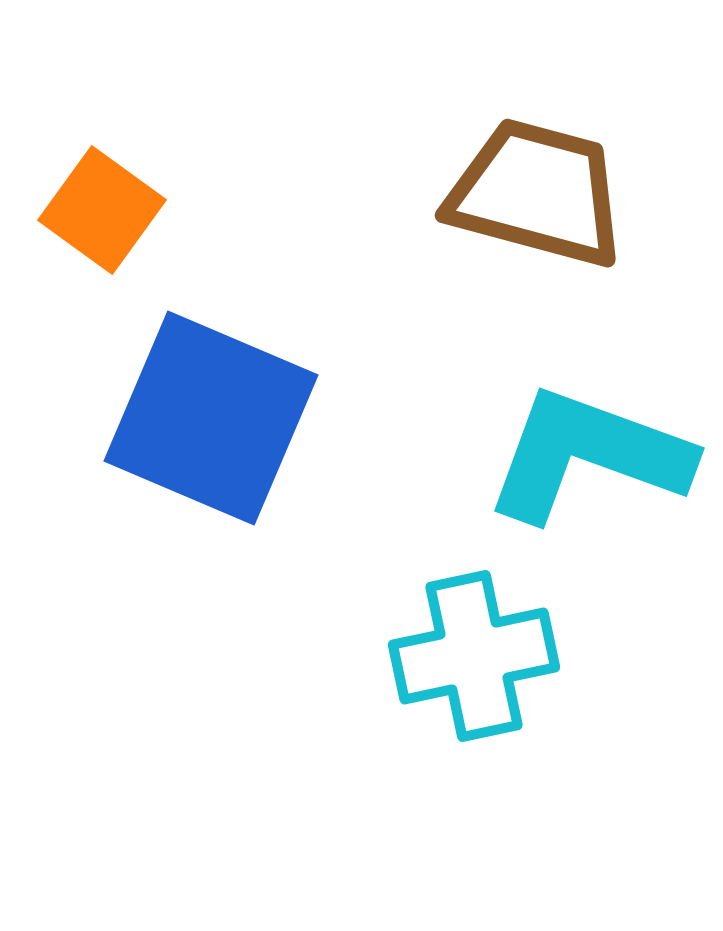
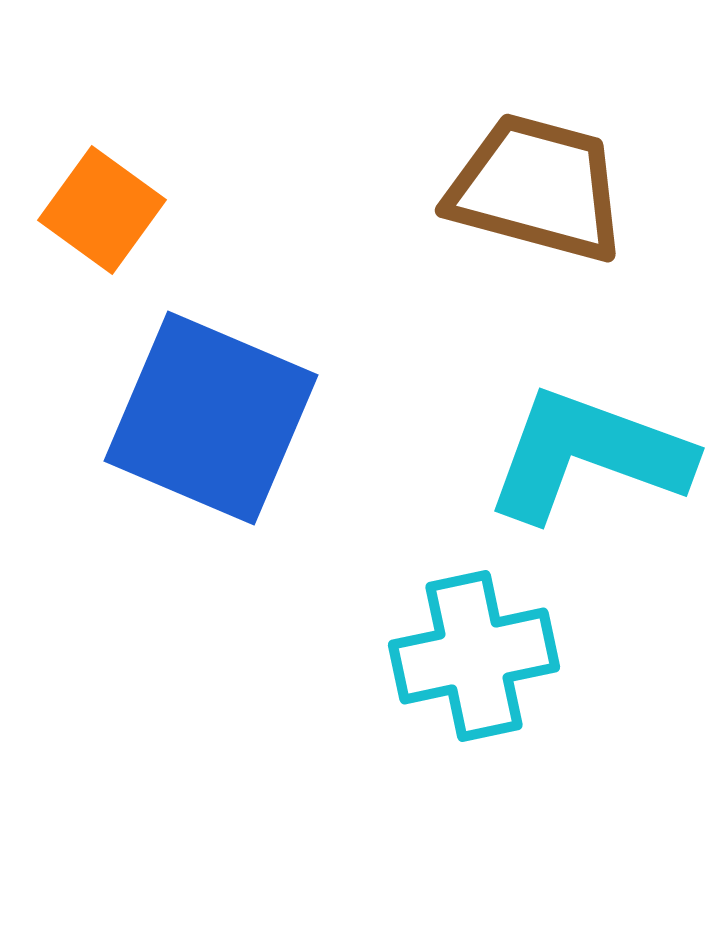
brown trapezoid: moved 5 px up
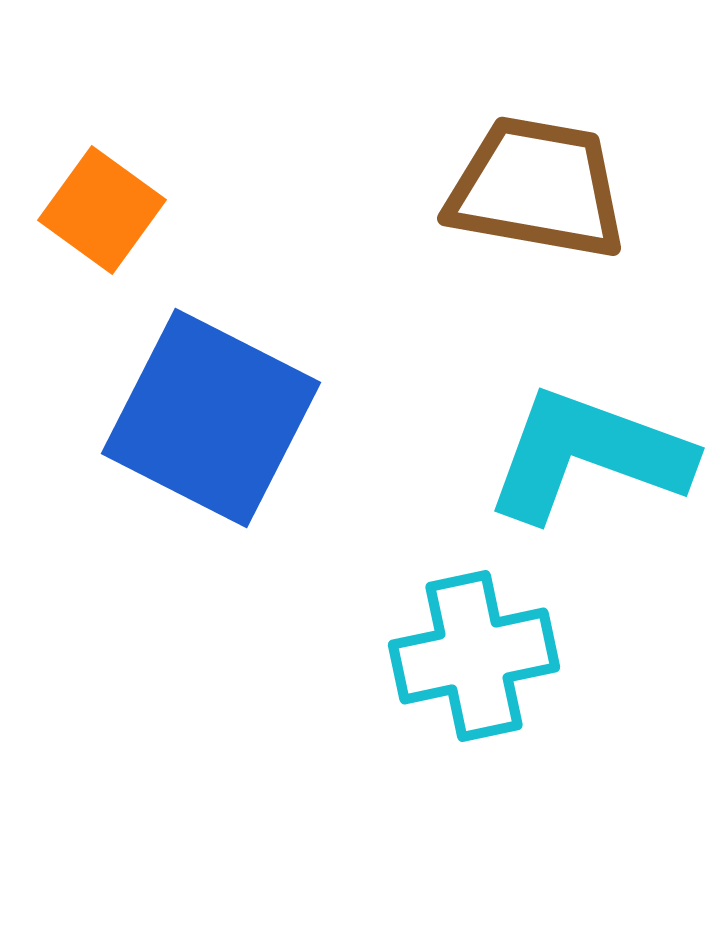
brown trapezoid: rotated 5 degrees counterclockwise
blue square: rotated 4 degrees clockwise
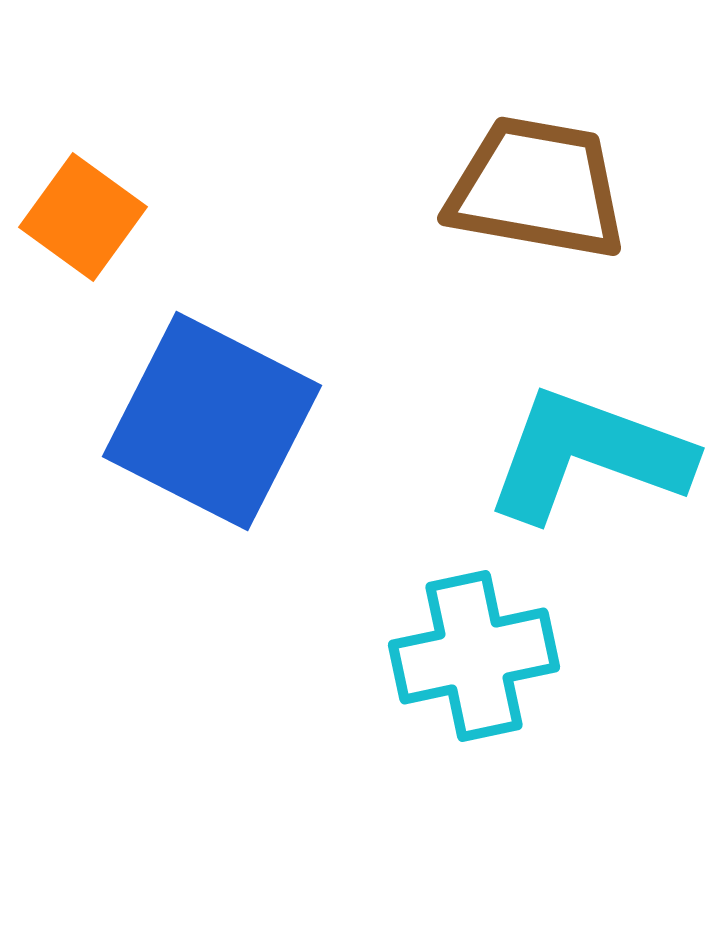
orange square: moved 19 px left, 7 px down
blue square: moved 1 px right, 3 px down
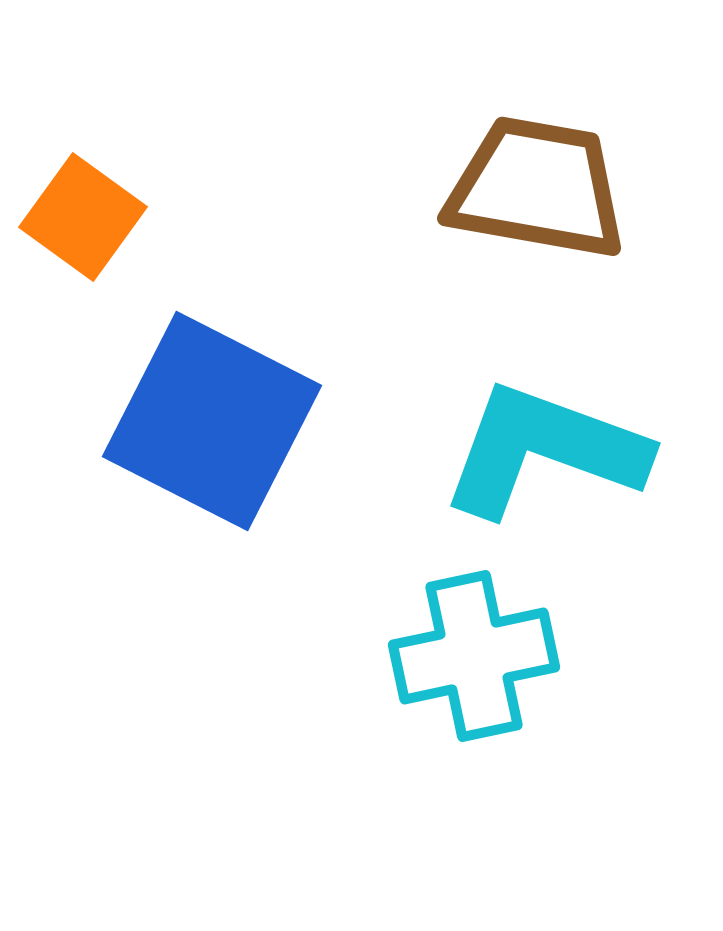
cyan L-shape: moved 44 px left, 5 px up
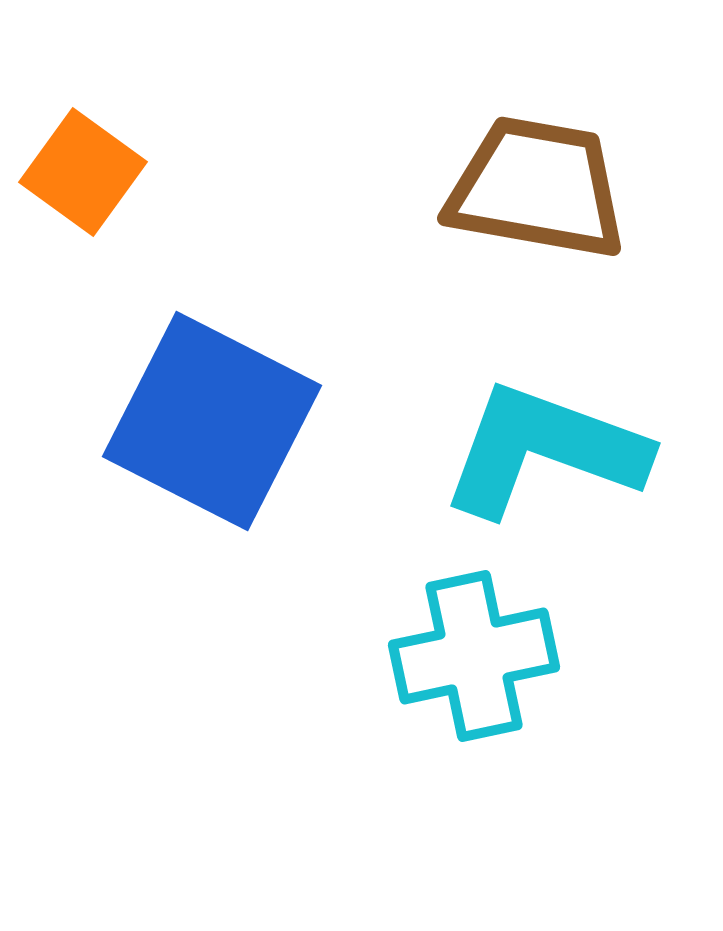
orange square: moved 45 px up
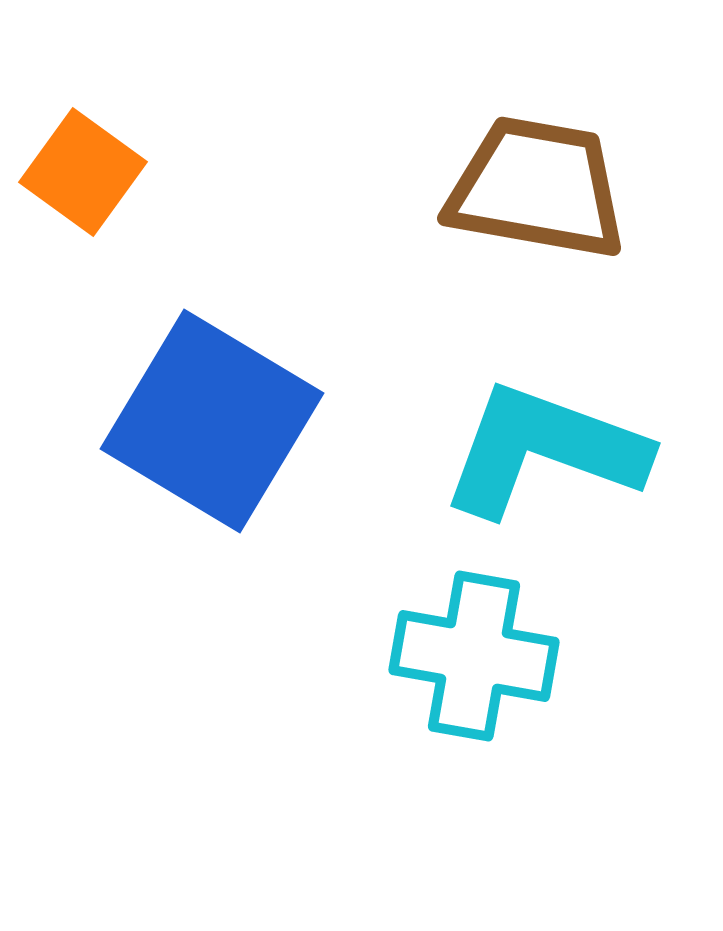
blue square: rotated 4 degrees clockwise
cyan cross: rotated 22 degrees clockwise
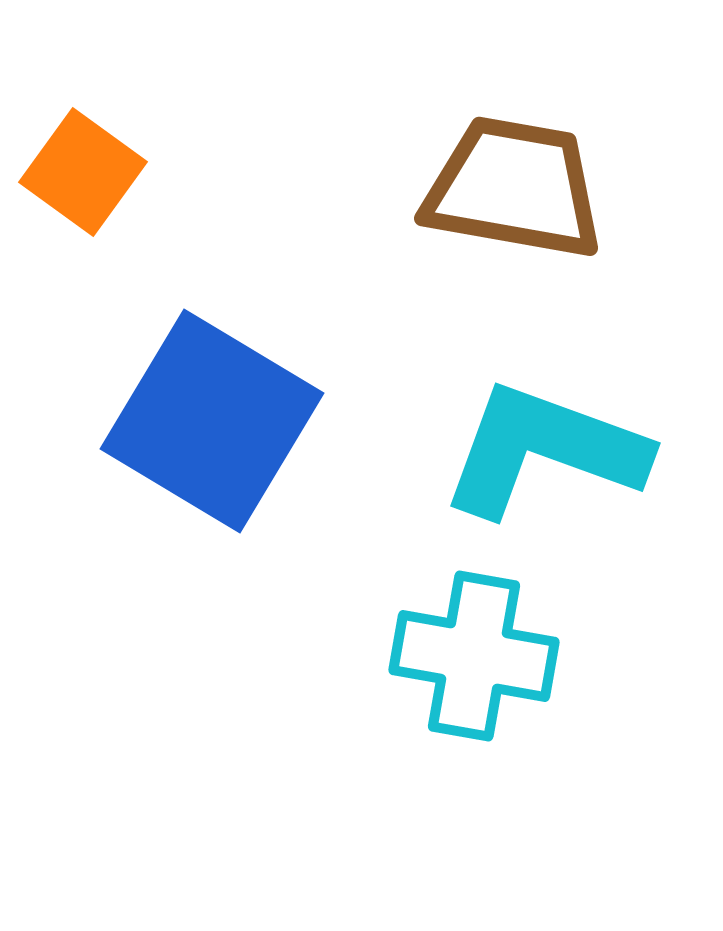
brown trapezoid: moved 23 px left
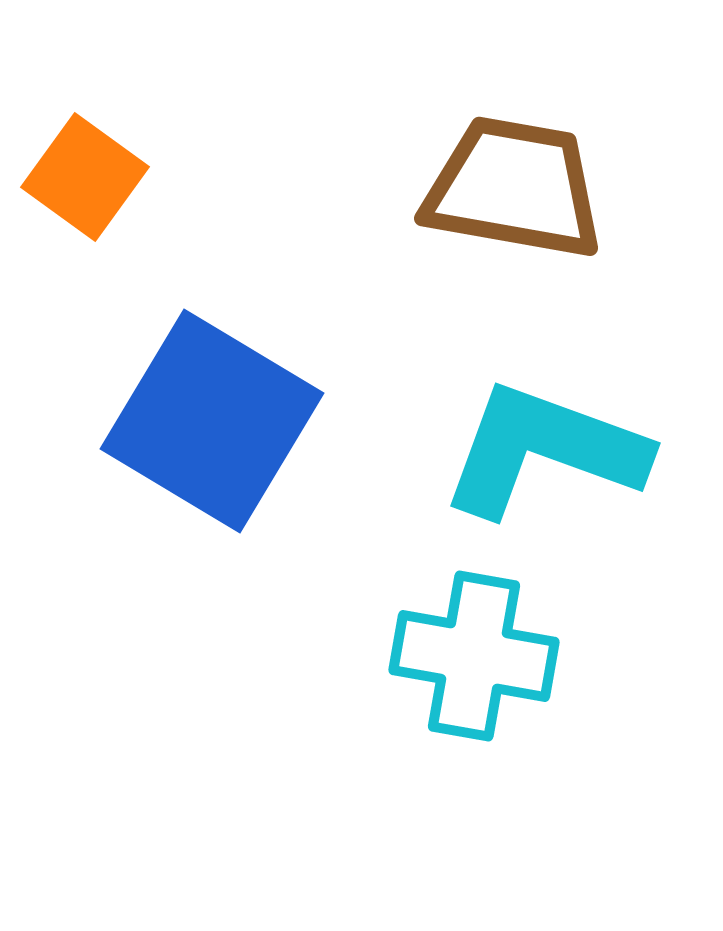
orange square: moved 2 px right, 5 px down
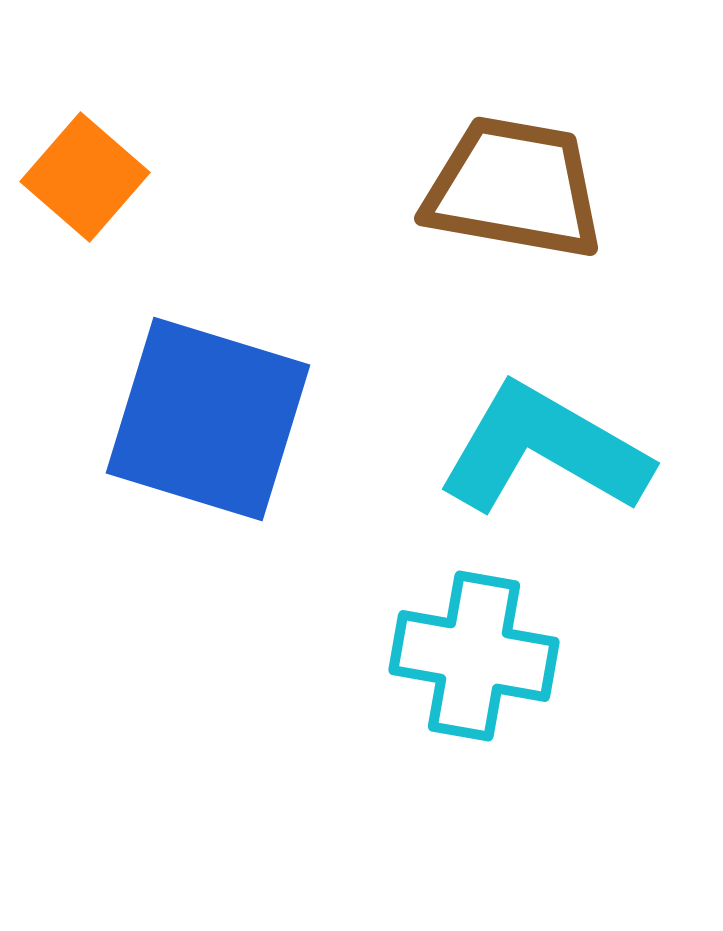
orange square: rotated 5 degrees clockwise
blue square: moved 4 px left, 2 px up; rotated 14 degrees counterclockwise
cyan L-shape: rotated 10 degrees clockwise
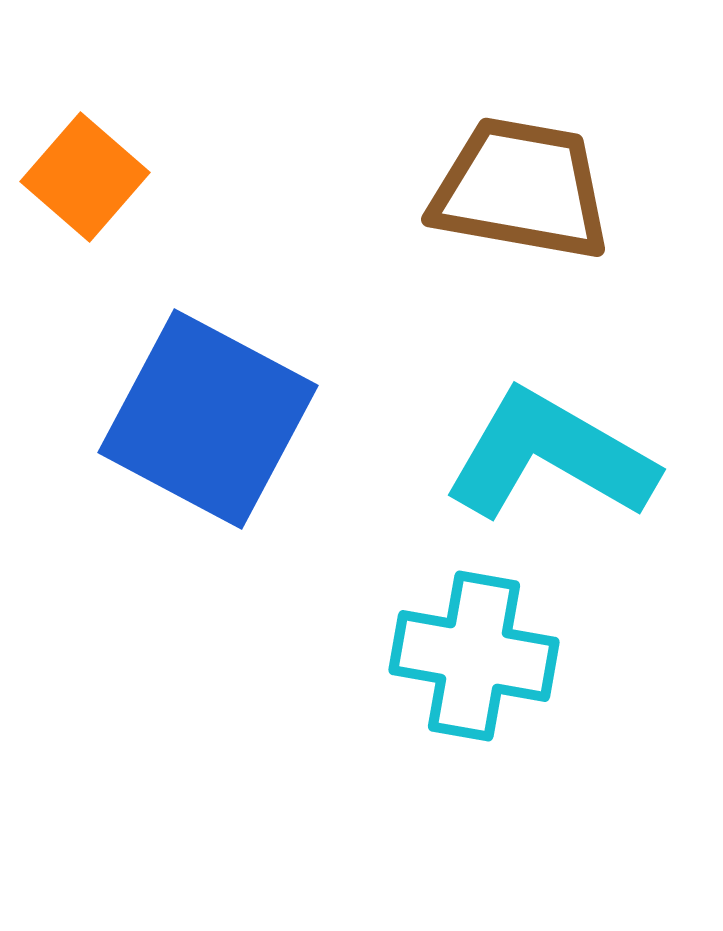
brown trapezoid: moved 7 px right, 1 px down
blue square: rotated 11 degrees clockwise
cyan L-shape: moved 6 px right, 6 px down
